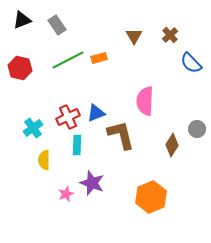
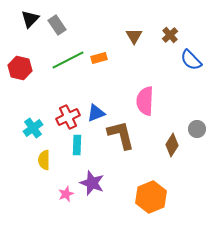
black triangle: moved 8 px right, 1 px up; rotated 24 degrees counterclockwise
blue semicircle: moved 3 px up
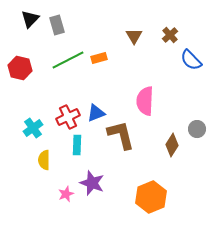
gray rectangle: rotated 18 degrees clockwise
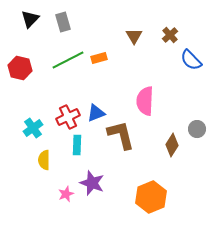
gray rectangle: moved 6 px right, 3 px up
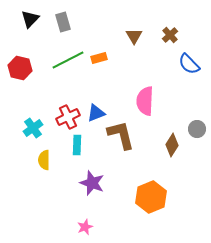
blue semicircle: moved 2 px left, 4 px down
pink star: moved 19 px right, 33 px down
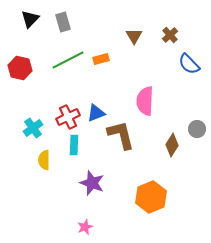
orange rectangle: moved 2 px right, 1 px down
cyan rectangle: moved 3 px left
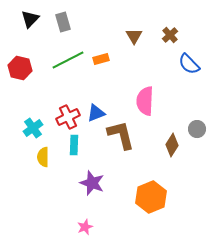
yellow semicircle: moved 1 px left, 3 px up
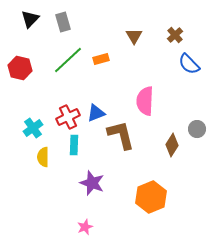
brown cross: moved 5 px right
green line: rotated 16 degrees counterclockwise
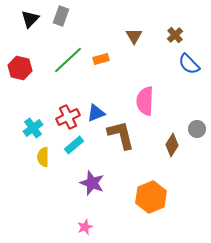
gray rectangle: moved 2 px left, 6 px up; rotated 36 degrees clockwise
cyan rectangle: rotated 48 degrees clockwise
